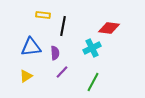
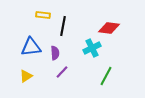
green line: moved 13 px right, 6 px up
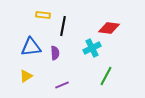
purple line: moved 13 px down; rotated 24 degrees clockwise
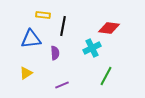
blue triangle: moved 8 px up
yellow triangle: moved 3 px up
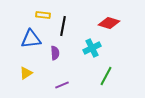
red diamond: moved 5 px up; rotated 10 degrees clockwise
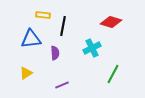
red diamond: moved 2 px right, 1 px up
green line: moved 7 px right, 2 px up
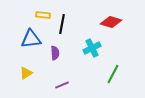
black line: moved 1 px left, 2 px up
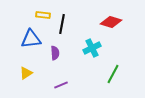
purple line: moved 1 px left
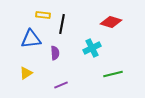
green line: rotated 48 degrees clockwise
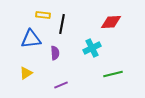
red diamond: rotated 20 degrees counterclockwise
